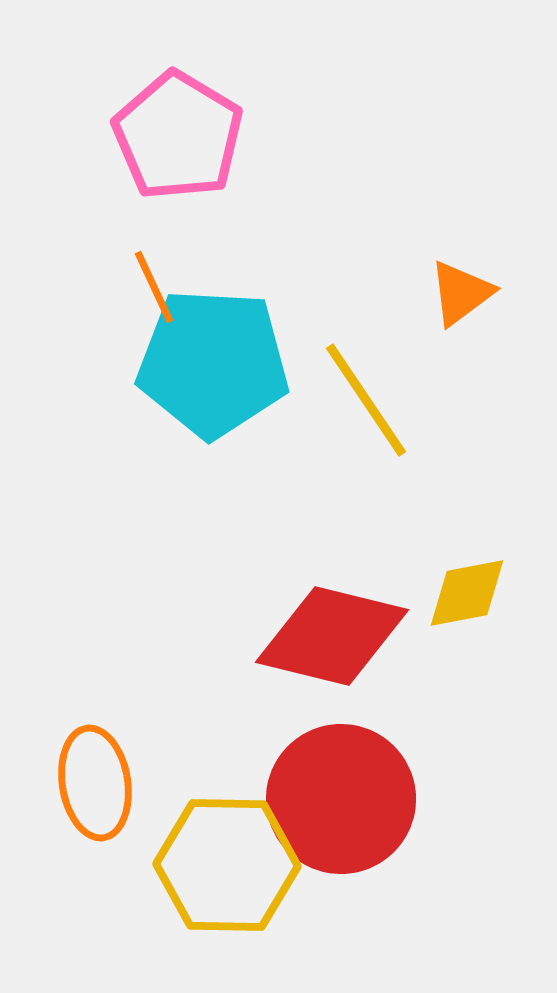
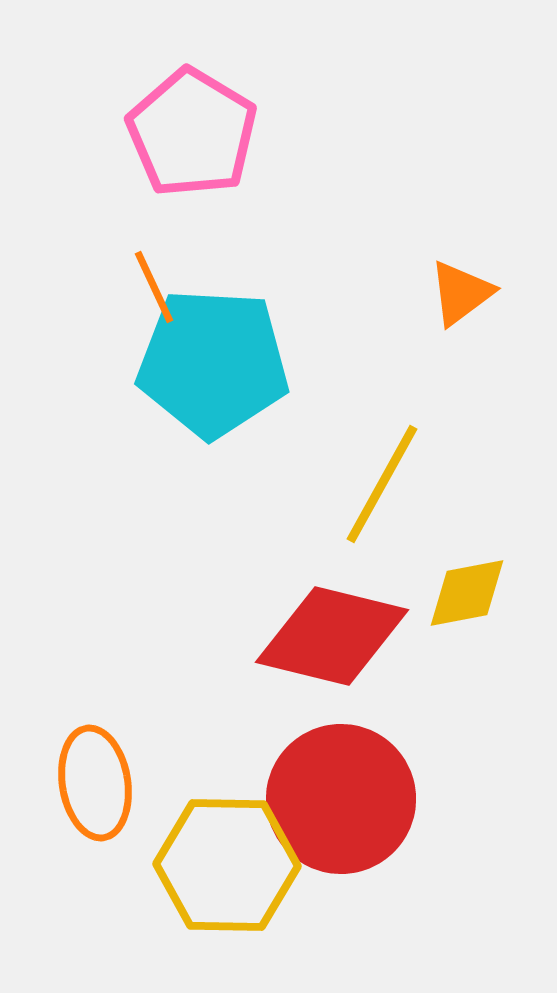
pink pentagon: moved 14 px right, 3 px up
yellow line: moved 16 px right, 84 px down; rotated 63 degrees clockwise
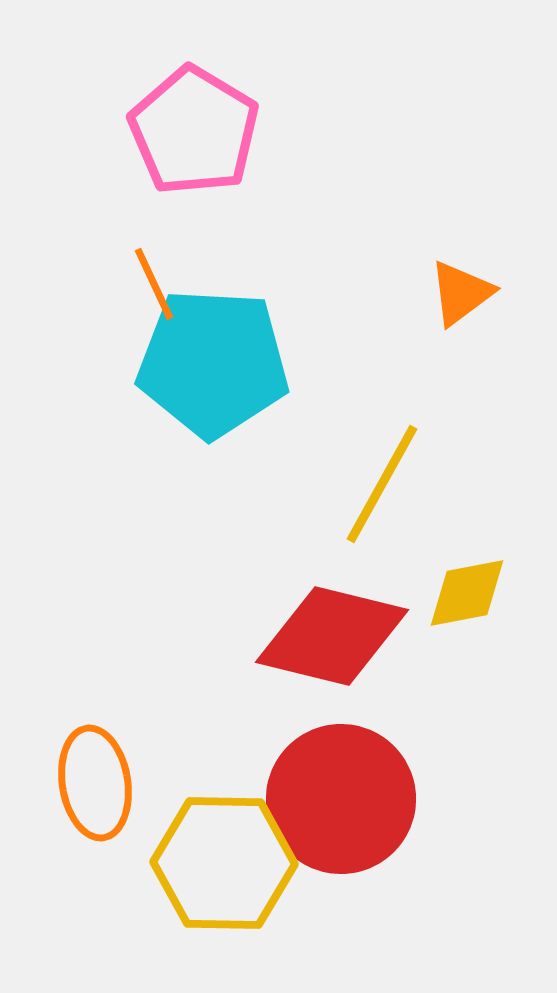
pink pentagon: moved 2 px right, 2 px up
orange line: moved 3 px up
yellow hexagon: moved 3 px left, 2 px up
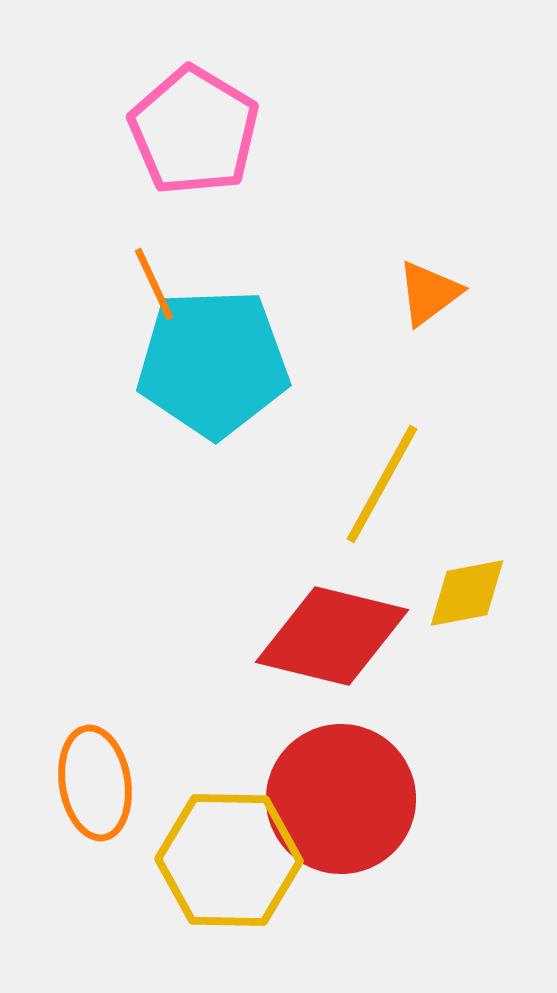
orange triangle: moved 32 px left
cyan pentagon: rotated 5 degrees counterclockwise
yellow hexagon: moved 5 px right, 3 px up
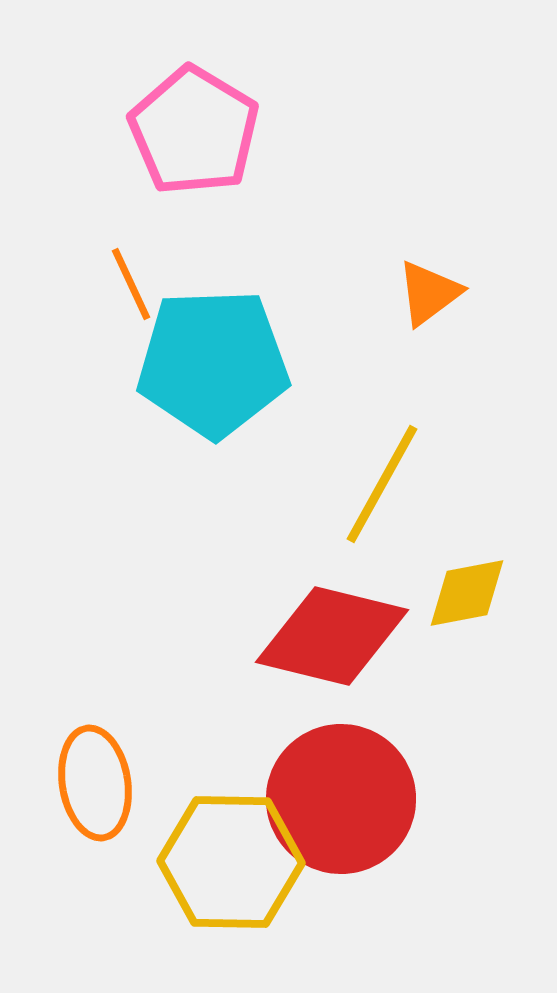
orange line: moved 23 px left
yellow hexagon: moved 2 px right, 2 px down
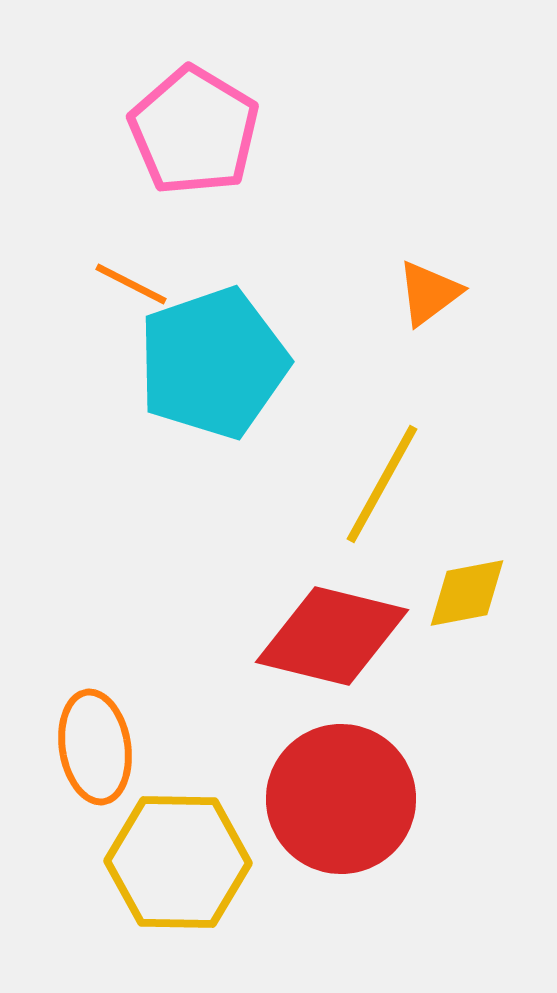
orange line: rotated 38 degrees counterclockwise
cyan pentagon: rotated 17 degrees counterclockwise
orange ellipse: moved 36 px up
yellow hexagon: moved 53 px left
